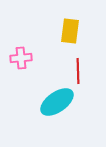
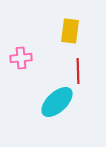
cyan ellipse: rotated 8 degrees counterclockwise
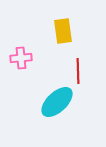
yellow rectangle: moved 7 px left; rotated 15 degrees counterclockwise
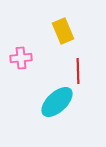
yellow rectangle: rotated 15 degrees counterclockwise
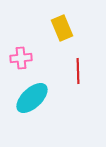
yellow rectangle: moved 1 px left, 3 px up
cyan ellipse: moved 25 px left, 4 px up
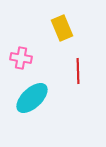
pink cross: rotated 15 degrees clockwise
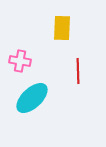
yellow rectangle: rotated 25 degrees clockwise
pink cross: moved 1 px left, 3 px down
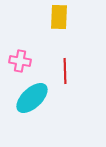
yellow rectangle: moved 3 px left, 11 px up
red line: moved 13 px left
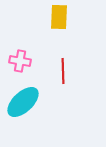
red line: moved 2 px left
cyan ellipse: moved 9 px left, 4 px down
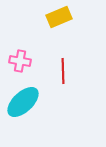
yellow rectangle: rotated 65 degrees clockwise
